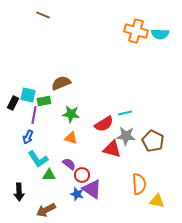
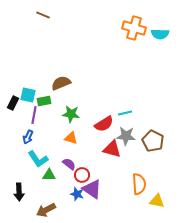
orange cross: moved 2 px left, 3 px up
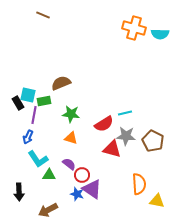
black rectangle: moved 5 px right; rotated 56 degrees counterclockwise
brown arrow: moved 2 px right
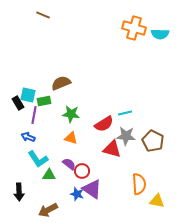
blue arrow: rotated 88 degrees clockwise
red circle: moved 4 px up
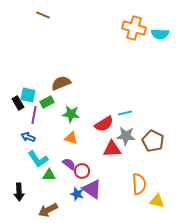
green rectangle: moved 3 px right, 1 px down; rotated 16 degrees counterclockwise
red triangle: rotated 18 degrees counterclockwise
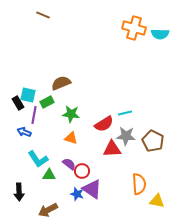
blue arrow: moved 4 px left, 5 px up
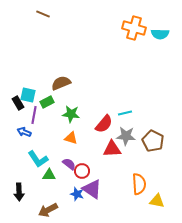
brown line: moved 1 px up
red semicircle: rotated 18 degrees counterclockwise
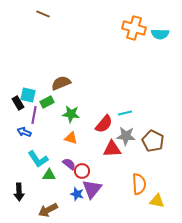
purple triangle: rotated 35 degrees clockwise
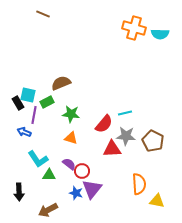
blue star: moved 1 px left, 1 px up
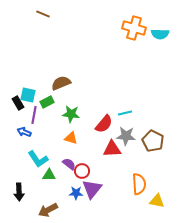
blue star: rotated 16 degrees counterclockwise
